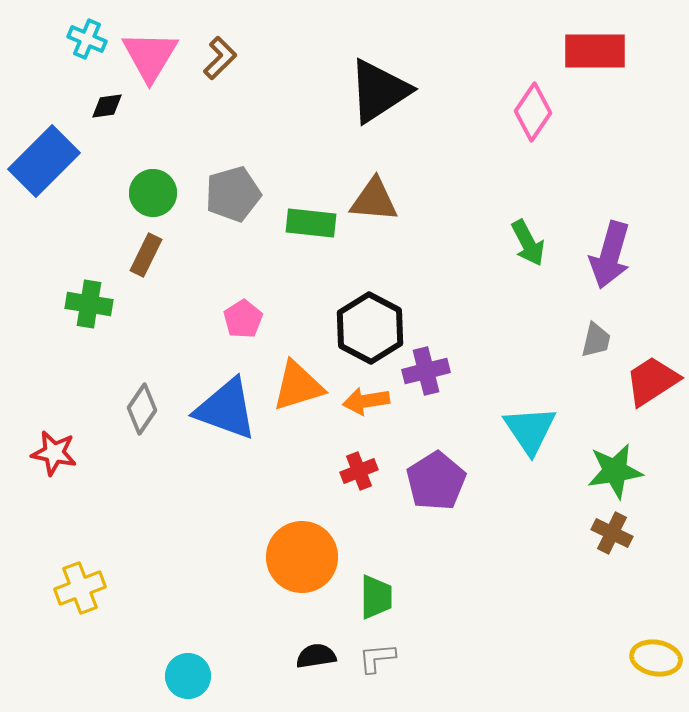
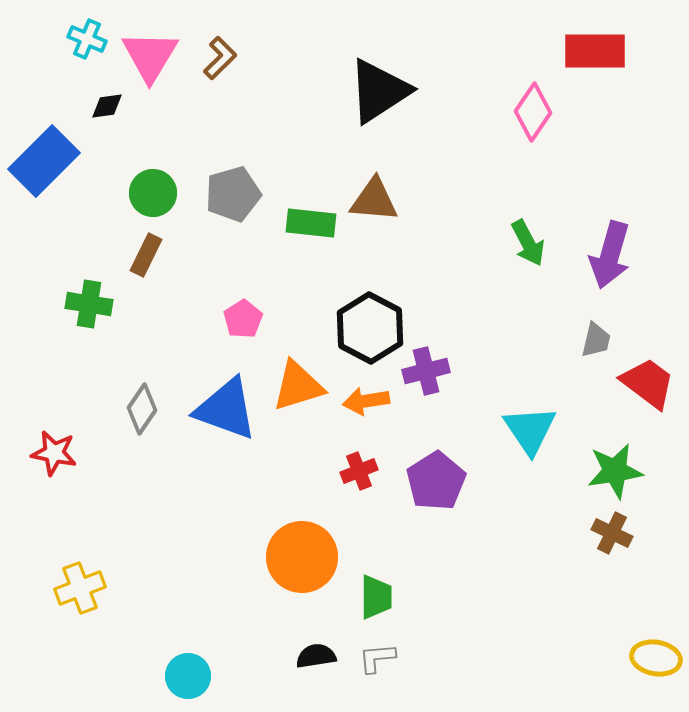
red trapezoid: moved 4 px left, 2 px down; rotated 70 degrees clockwise
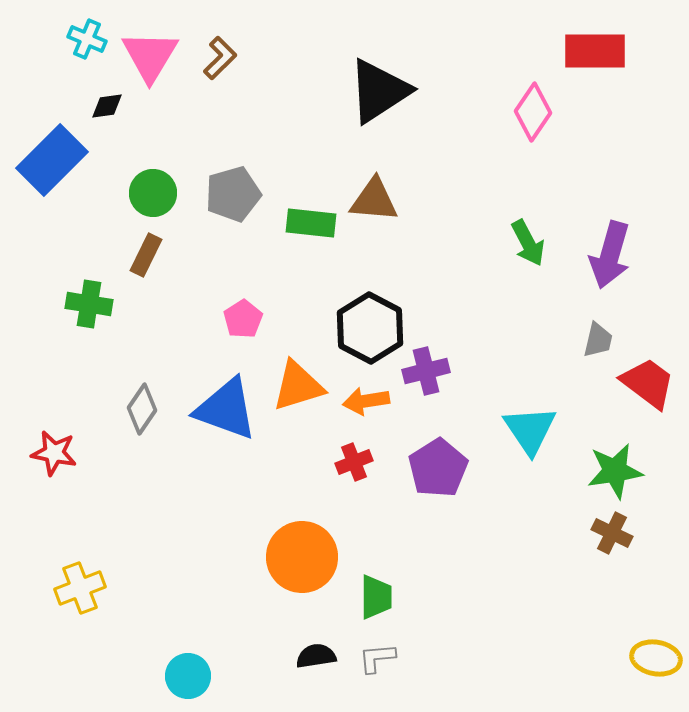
blue rectangle: moved 8 px right, 1 px up
gray trapezoid: moved 2 px right
red cross: moved 5 px left, 9 px up
purple pentagon: moved 2 px right, 13 px up
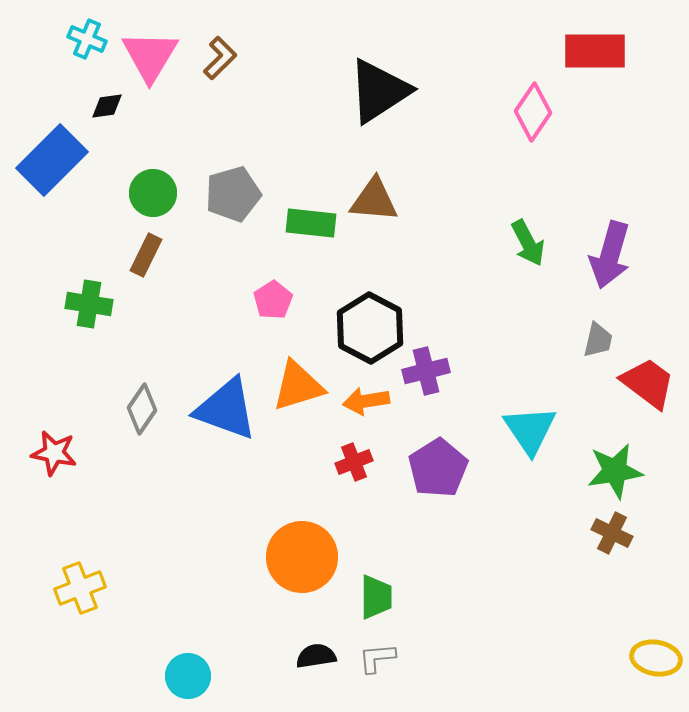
pink pentagon: moved 30 px right, 19 px up
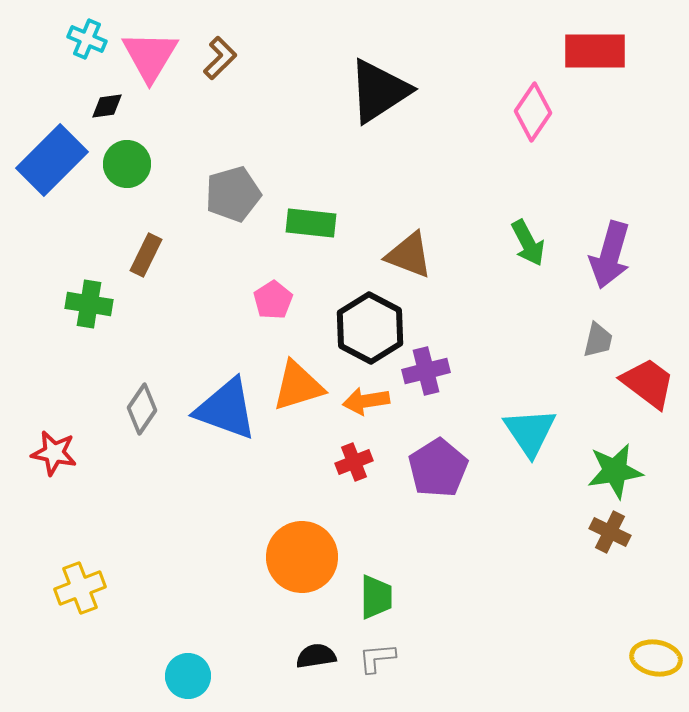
green circle: moved 26 px left, 29 px up
brown triangle: moved 35 px right, 55 px down; rotated 16 degrees clockwise
cyan triangle: moved 2 px down
brown cross: moved 2 px left, 1 px up
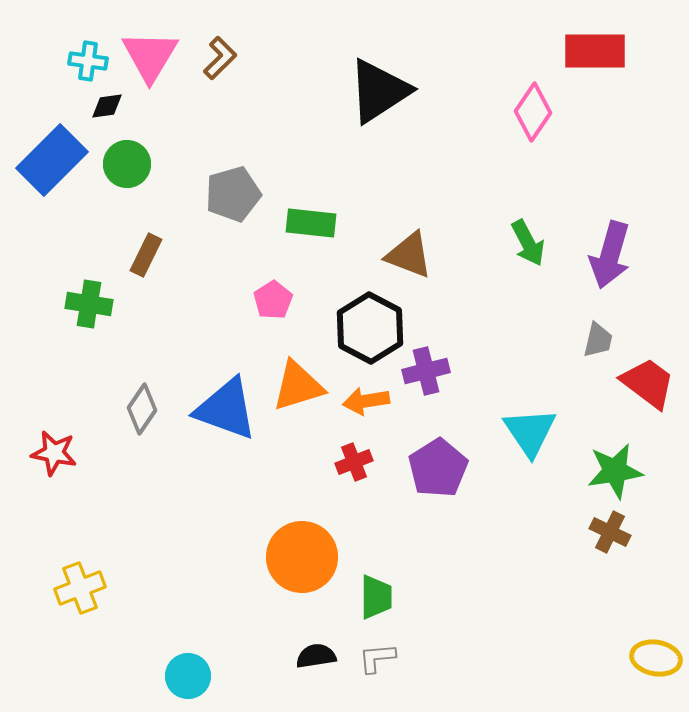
cyan cross: moved 1 px right, 22 px down; rotated 15 degrees counterclockwise
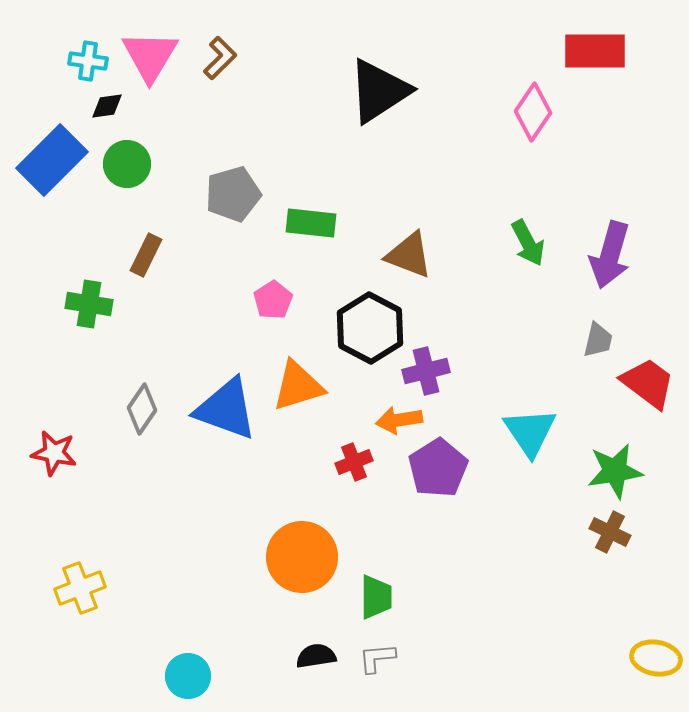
orange arrow: moved 33 px right, 19 px down
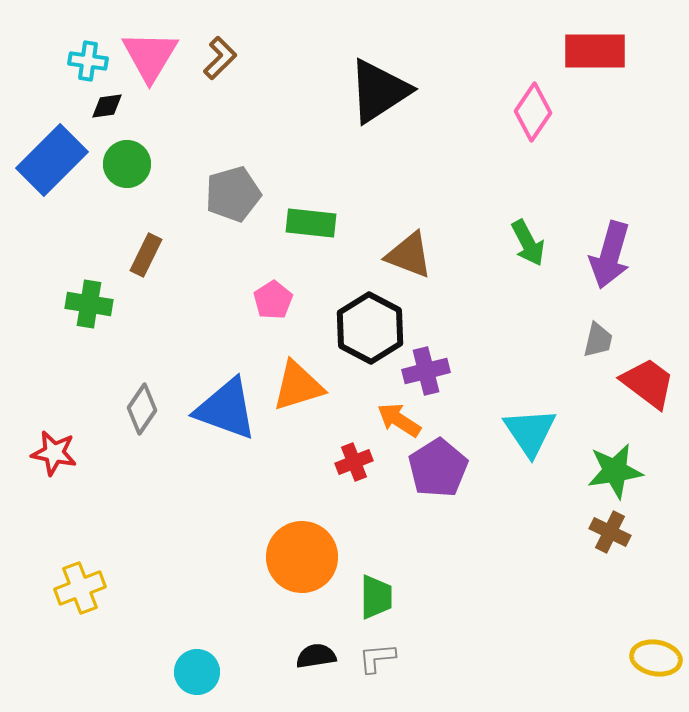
orange arrow: rotated 42 degrees clockwise
cyan circle: moved 9 px right, 4 px up
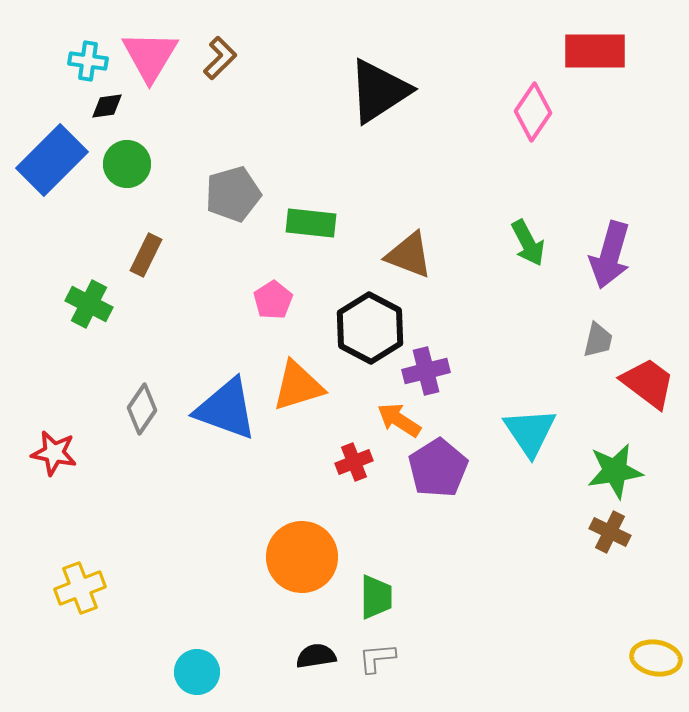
green cross: rotated 18 degrees clockwise
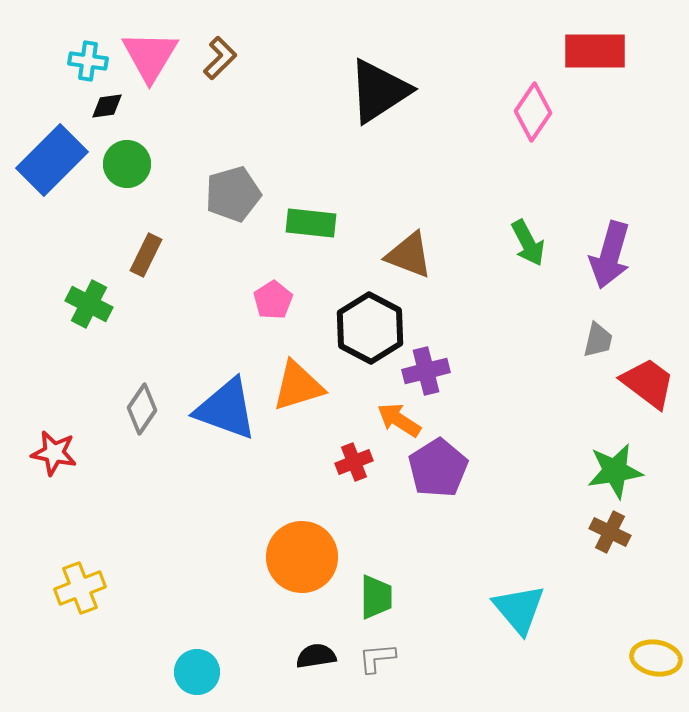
cyan triangle: moved 11 px left, 177 px down; rotated 6 degrees counterclockwise
